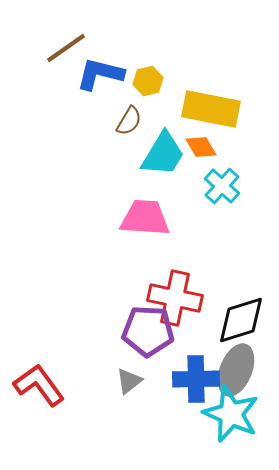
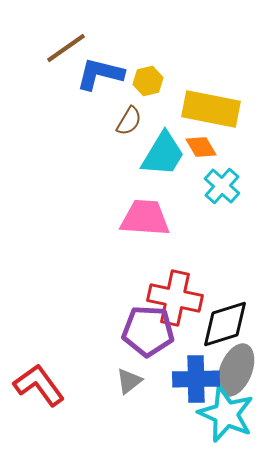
black diamond: moved 16 px left, 4 px down
cyan star: moved 5 px left
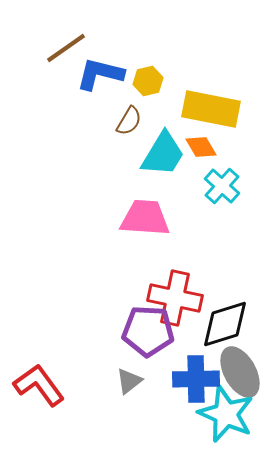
gray ellipse: moved 4 px right, 2 px down; rotated 51 degrees counterclockwise
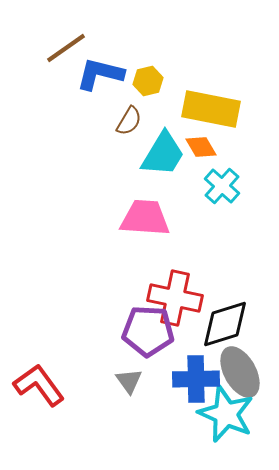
gray triangle: rotated 28 degrees counterclockwise
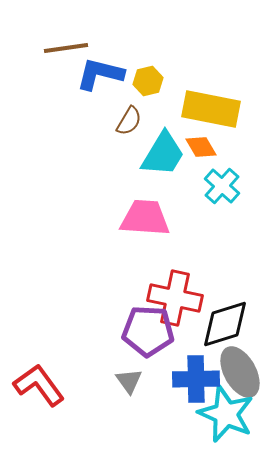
brown line: rotated 27 degrees clockwise
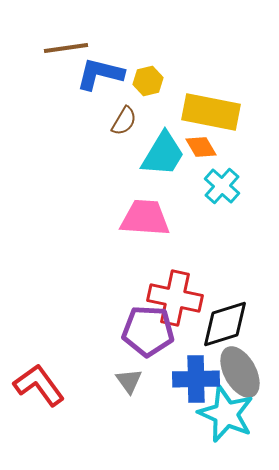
yellow rectangle: moved 3 px down
brown semicircle: moved 5 px left
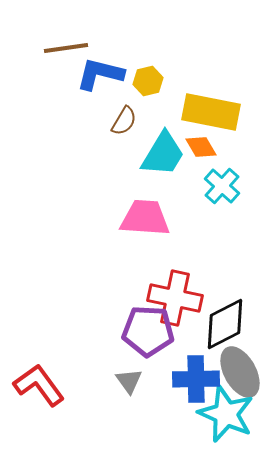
black diamond: rotated 10 degrees counterclockwise
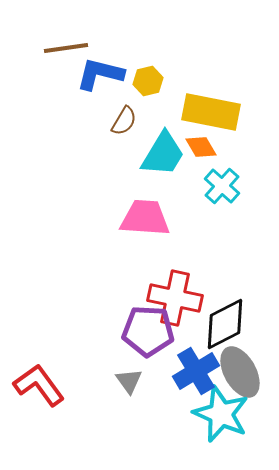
blue cross: moved 8 px up; rotated 30 degrees counterclockwise
cyan star: moved 5 px left
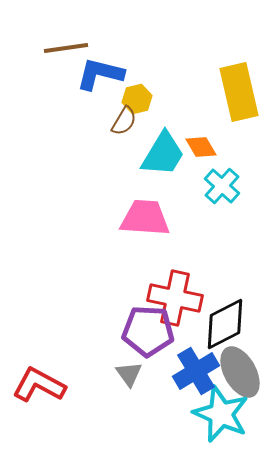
yellow hexagon: moved 11 px left, 18 px down
yellow rectangle: moved 28 px right, 20 px up; rotated 66 degrees clockwise
gray triangle: moved 7 px up
red L-shape: rotated 26 degrees counterclockwise
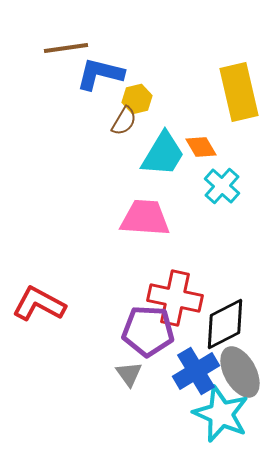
red L-shape: moved 81 px up
